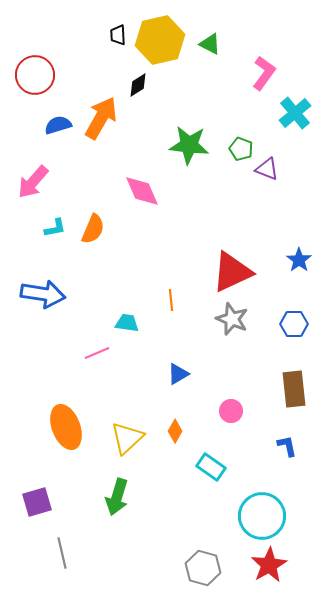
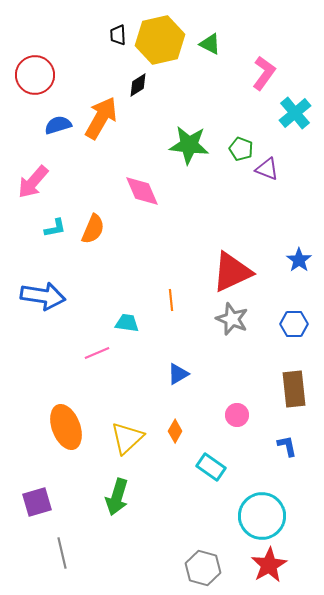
blue arrow: moved 2 px down
pink circle: moved 6 px right, 4 px down
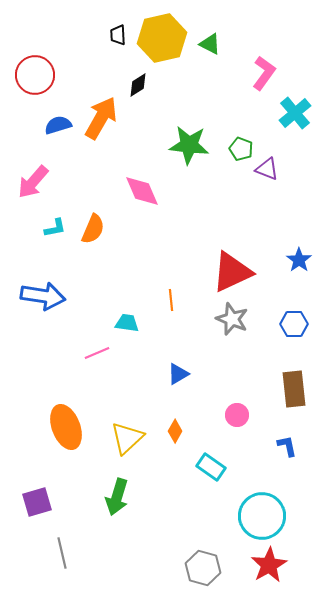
yellow hexagon: moved 2 px right, 2 px up
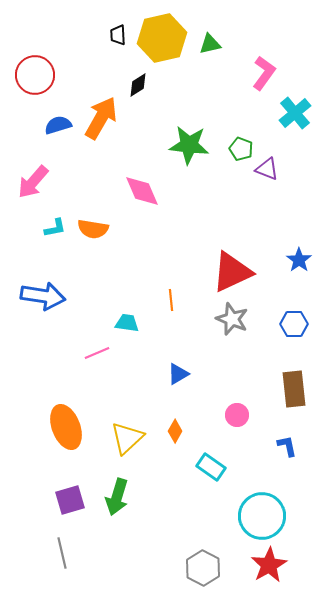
green triangle: rotated 40 degrees counterclockwise
orange semicircle: rotated 76 degrees clockwise
purple square: moved 33 px right, 2 px up
gray hexagon: rotated 12 degrees clockwise
